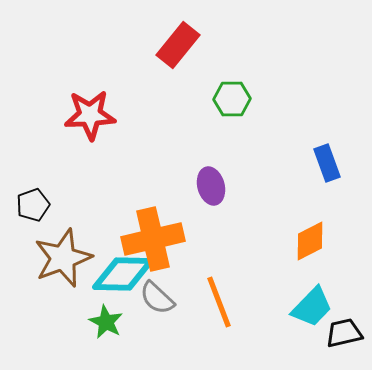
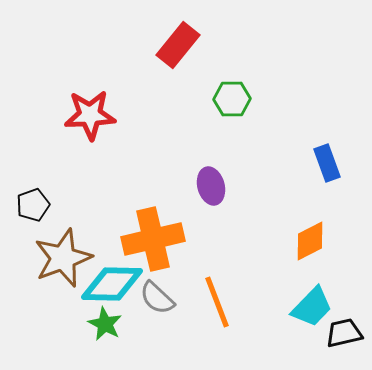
cyan diamond: moved 11 px left, 10 px down
orange line: moved 2 px left
green star: moved 1 px left, 2 px down
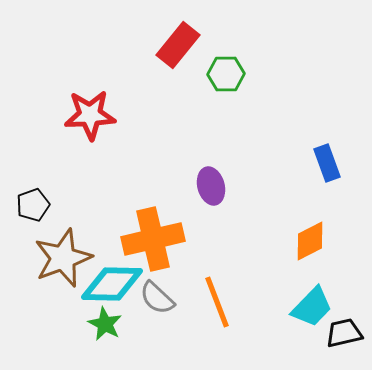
green hexagon: moved 6 px left, 25 px up
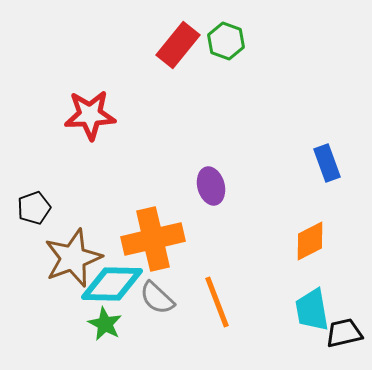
green hexagon: moved 33 px up; rotated 21 degrees clockwise
black pentagon: moved 1 px right, 3 px down
brown star: moved 10 px right
cyan trapezoid: moved 3 px down; rotated 126 degrees clockwise
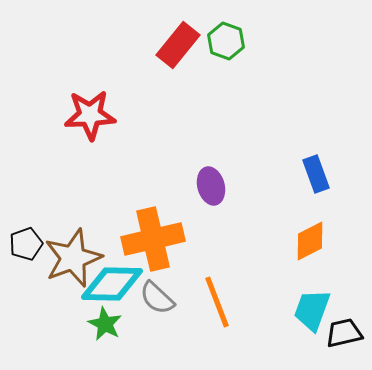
blue rectangle: moved 11 px left, 11 px down
black pentagon: moved 8 px left, 36 px down
cyan trapezoid: rotated 30 degrees clockwise
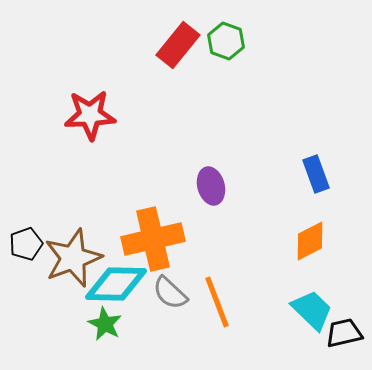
cyan diamond: moved 4 px right
gray semicircle: moved 13 px right, 5 px up
cyan trapezoid: rotated 114 degrees clockwise
